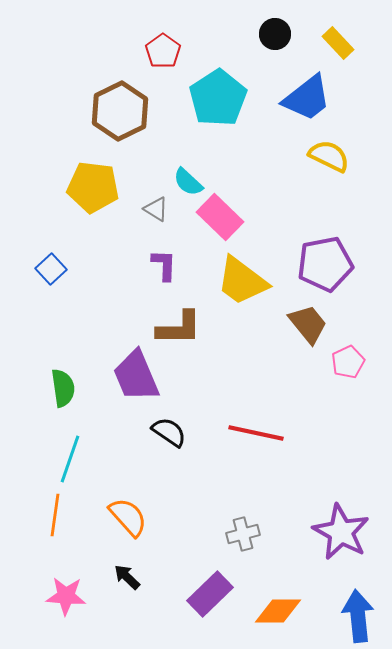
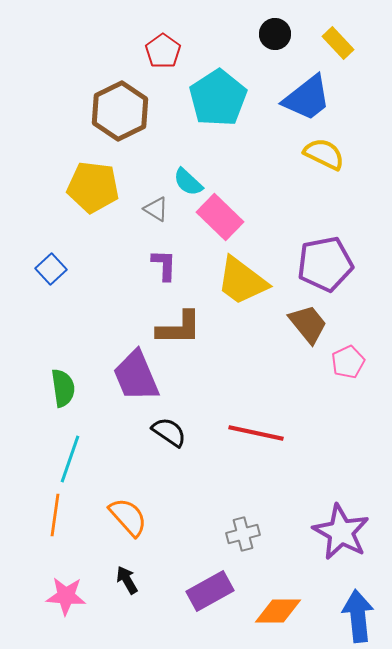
yellow semicircle: moved 5 px left, 2 px up
black arrow: moved 3 px down; rotated 16 degrees clockwise
purple rectangle: moved 3 px up; rotated 15 degrees clockwise
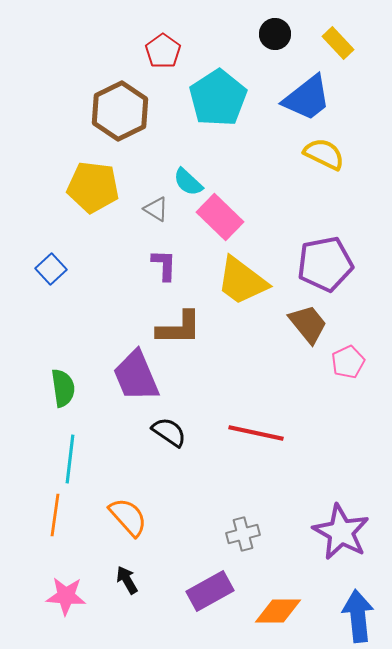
cyan line: rotated 12 degrees counterclockwise
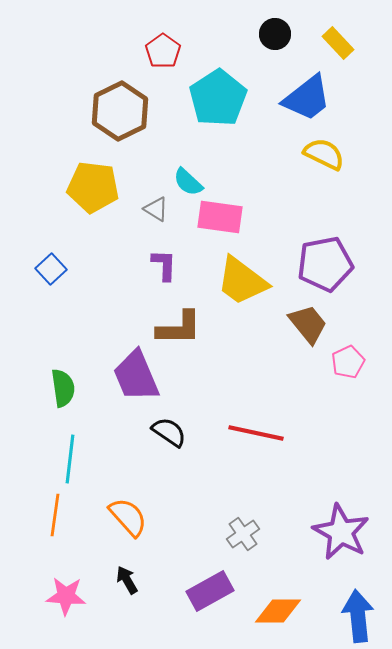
pink rectangle: rotated 36 degrees counterclockwise
gray cross: rotated 20 degrees counterclockwise
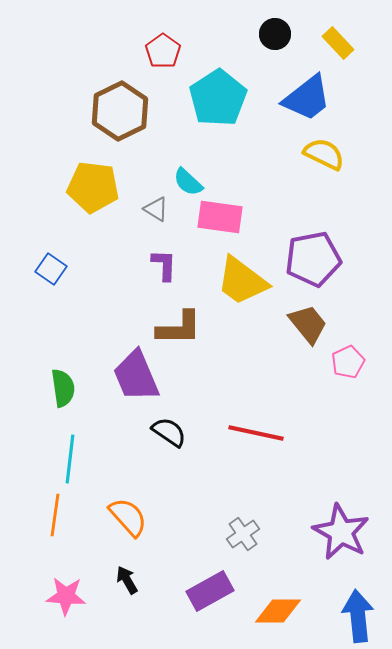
purple pentagon: moved 12 px left, 5 px up
blue square: rotated 12 degrees counterclockwise
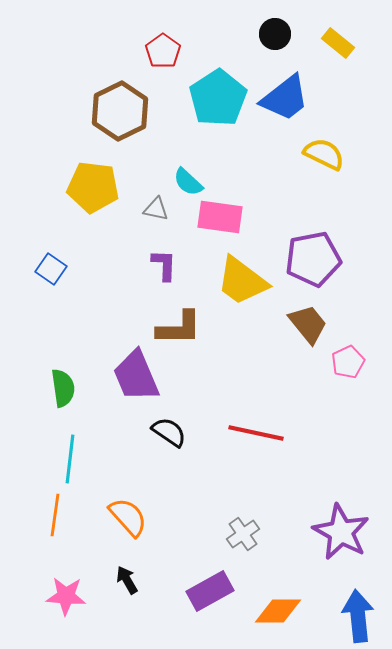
yellow rectangle: rotated 8 degrees counterclockwise
blue trapezoid: moved 22 px left
gray triangle: rotated 20 degrees counterclockwise
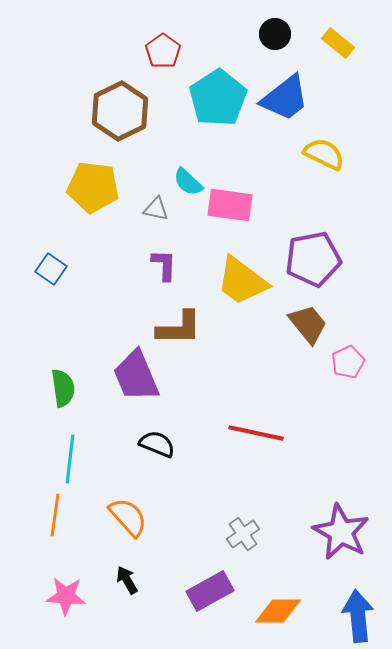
pink rectangle: moved 10 px right, 12 px up
black semicircle: moved 12 px left, 12 px down; rotated 12 degrees counterclockwise
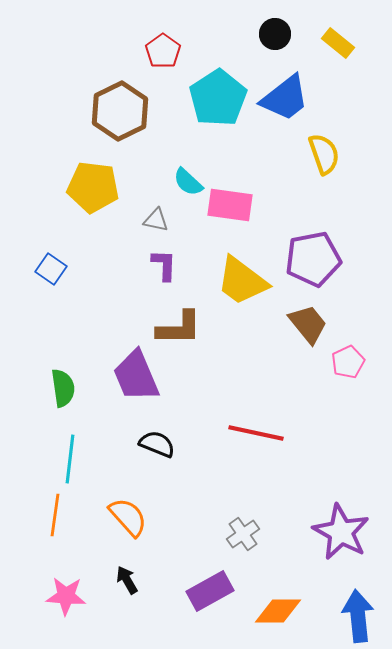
yellow semicircle: rotated 45 degrees clockwise
gray triangle: moved 11 px down
